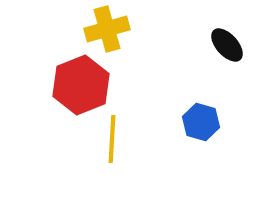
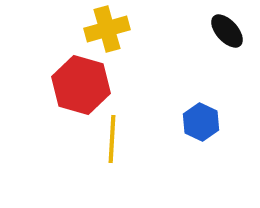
black ellipse: moved 14 px up
red hexagon: rotated 22 degrees counterclockwise
blue hexagon: rotated 9 degrees clockwise
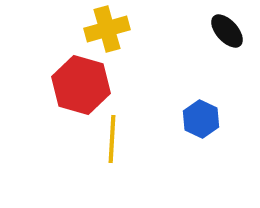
blue hexagon: moved 3 px up
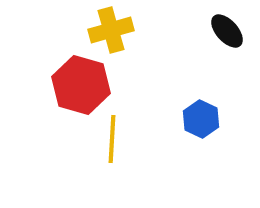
yellow cross: moved 4 px right, 1 px down
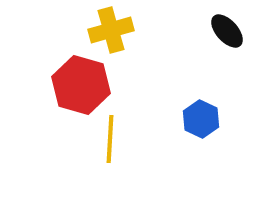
yellow line: moved 2 px left
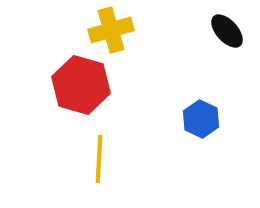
yellow line: moved 11 px left, 20 px down
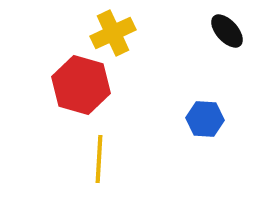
yellow cross: moved 2 px right, 3 px down; rotated 9 degrees counterclockwise
blue hexagon: moved 4 px right; rotated 21 degrees counterclockwise
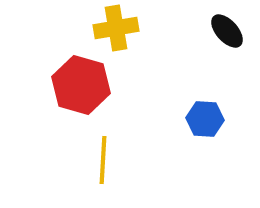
yellow cross: moved 3 px right, 5 px up; rotated 15 degrees clockwise
yellow line: moved 4 px right, 1 px down
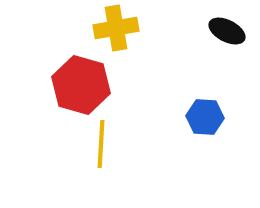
black ellipse: rotated 21 degrees counterclockwise
blue hexagon: moved 2 px up
yellow line: moved 2 px left, 16 px up
